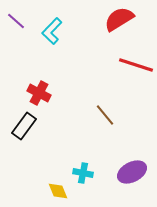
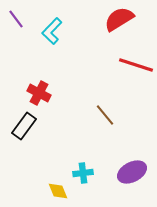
purple line: moved 2 px up; rotated 12 degrees clockwise
cyan cross: rotated 18 degrees counterclockwise
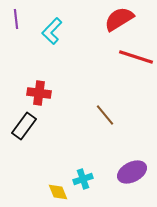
purple line: rotated 30 degrees clockwise
red line: moved 8 px up
red cross: rotated 20 degrees counterclockwise
cyan cross: moved 6 px down; rotated 12 degrees counterclockwise
yellow diamond: moved 1 px down
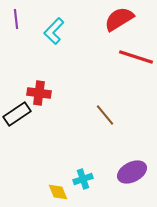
cyan L-shape: moved 2 px right
black rectangle: moved 7 px left, 12 px up; rotated 20 degrees clockwise
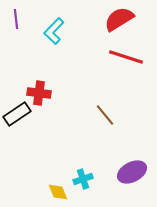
red line: moved 10 px left
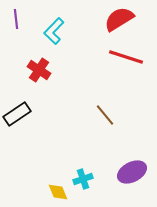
red cross: moved 23 px up; rotated 25 degrees clockwise
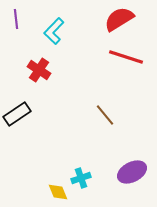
cyan cross: moved 2 px left, 1 px up
